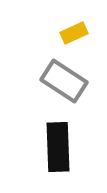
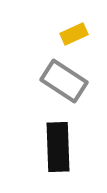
yellow rectangle: moved 1 px down
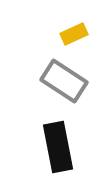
black rectangle: rotated 9 degrees counterclockwise
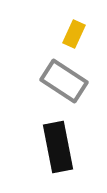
yellow rectangle: rotated 40 degrees counterclockwise
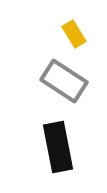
yellow rectangle: rotated 56 degrees counterclockwise
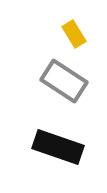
black rectangle: rotated 60 degrees counterclockwise
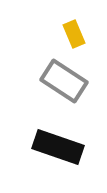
yellow rectangle: rotated 8 degrees clockwise
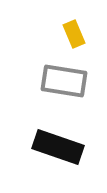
gray rectangle: rotated 24 degrees counterclockwise
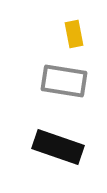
yellow rectangle: rotated 12 degrees clockwise
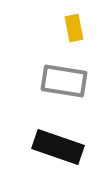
yellow rectangle: moved 6 px up
